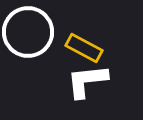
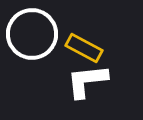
white circle: moved 4 px right, 2 px down
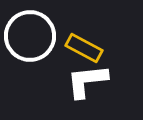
white circle: moved 2 px left, 2 px down
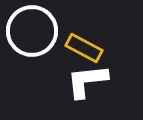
white circle: moved 2 px right, 5 px up
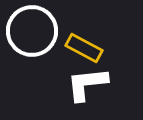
white L-shape: moved 3 px down
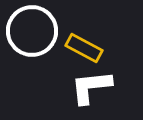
white L-shape: moved 4 px right, 3 px down
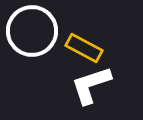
white L-shape: moved 2 px up; rotated 12 degrees counterclockwise
